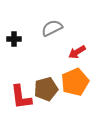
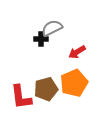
black cross: moved 27 px right
orange pentagon: moved 1 px left, 1 px down
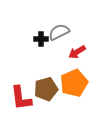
gray semicircle: moved 7 px right, 4 px down
red L-shape: moved 1 px down
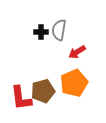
gray semicircle: moved 2 px up; rotated 55 degrees counterclockwise
black cross: moved 7 px up
brown pentagon: moved 3 px left, 2 px down
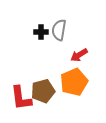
red arrow: moved 2 px right, 3 px down
orange pentagon: moved 1 px up
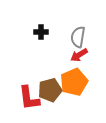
gray semicircle: moved 19 px right, 7 px down
brown pentagon: moved 7 px right, 1 px up
red L-shape: moved 8 px right
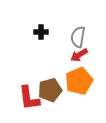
orange pentagon: moved 5 px right, 1 px up
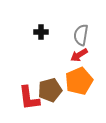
gray semicircle: moved 3 px right, 2 px up
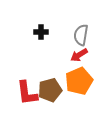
red L-shape: moved 2 px left, 5 px up
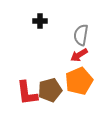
black cross: moved 1 px left, 11 px up
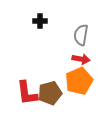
red arrow: moved 2 px right, 4 px down; rotated 138 degrees counterclockwise
brown pentagon: moved 3 px down
